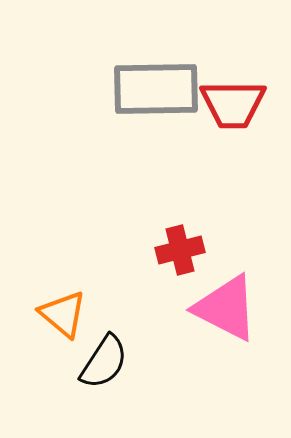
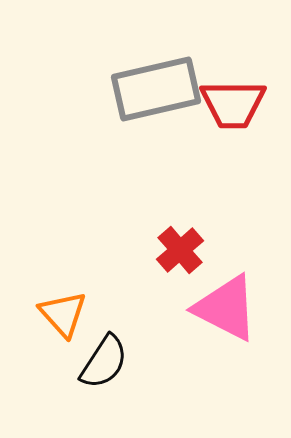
gray rectangle: rotated 12 degrees counterclockwise
red cross: rotated 27 degrees counterclockwise
orange triangle: rotated 8 degrees clockwise
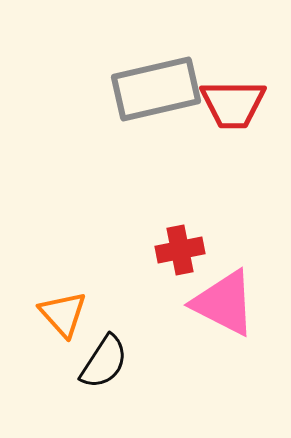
red cross: rotated 30 degrees clockwise
pink triangle: moved 2 px left, 5 px up
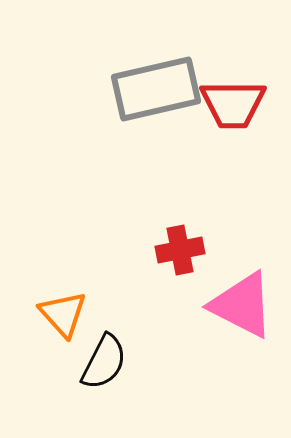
pink triangle: moved 18 px right, 2 px down
black semicircle: rotated 6 degrees counterclockwise
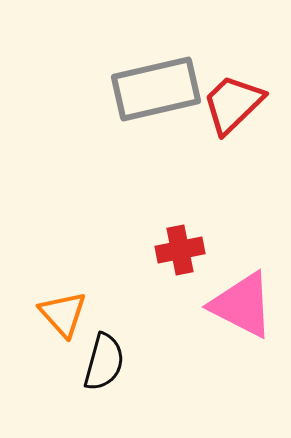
red trapezoid: rotated 136 degrees clockwise
black semicircle: rotated 12 degrees counterclockwise
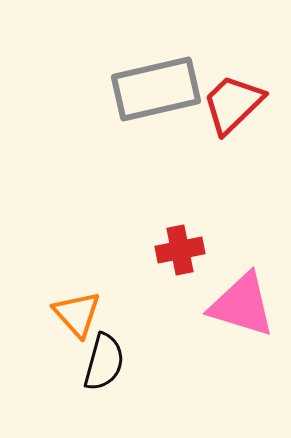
pink triangle: rotated 10 degrees counterclockwise
orange triangle: moved 14 px right
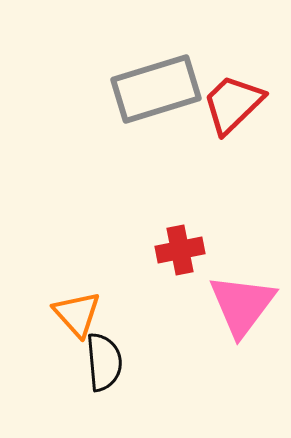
gray rectangle: rotated 4 degrees counterclockwise
pink triangle: rotated 50 degrees clockwise
black semicircle: rotated 20 degrees counterclockwise
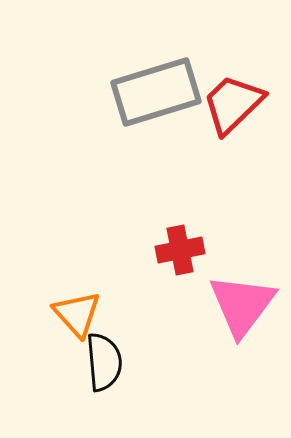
gray rectangle: moved 3 px down
